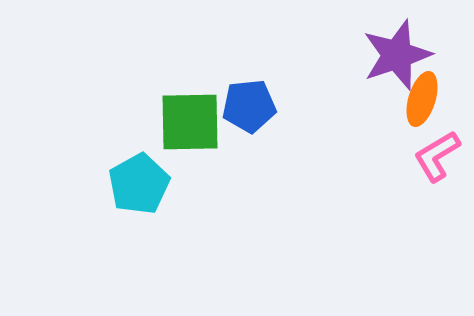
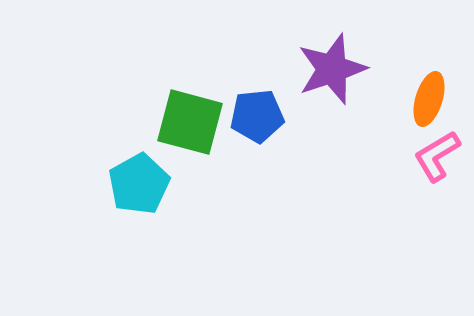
purple star: moved 65 px left, 14 px down
orange ellipse: moved 7 px right
blue pentagon: moved 8 px right, 10 px down
green square: rotated 16 degrees clockwise
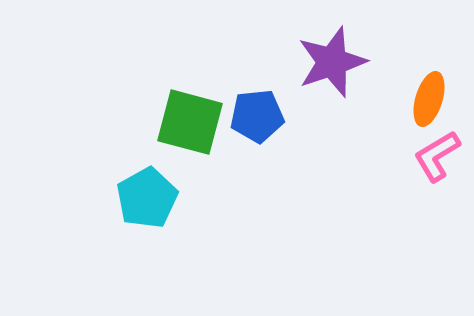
purple star: moved 7 px up
cyan pentagon: moved 8 px right, 14 px down
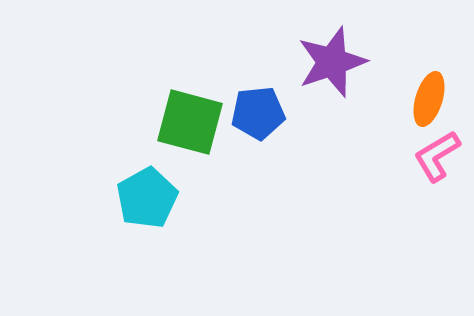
blue pentagon: moved 1 px right, 3 px up
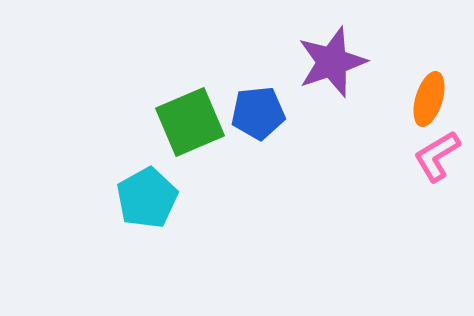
green square: rotated 38 degrees counterclockwise
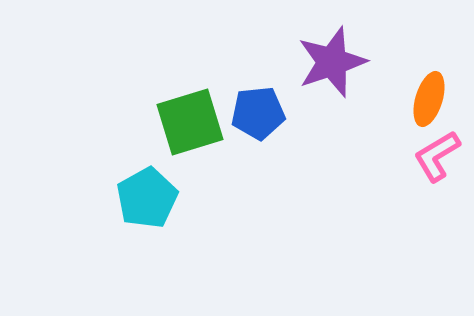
green square: rotated 6 degrees clockwise
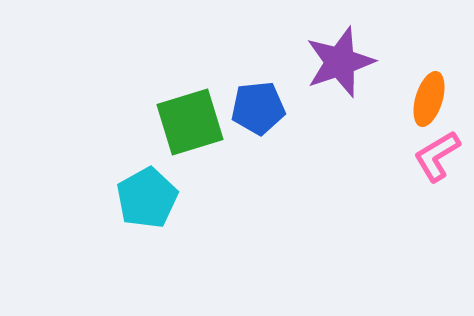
purple star: moved 8 px right
blue pentagon: moved 5 px up
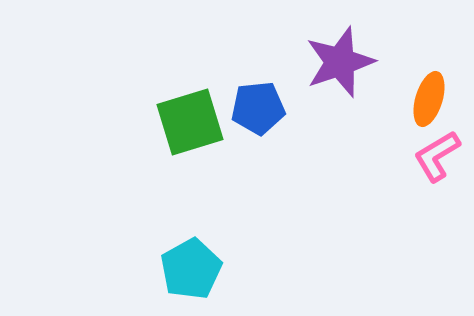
cyan pentagon: moved 44 px right, 71 px down
